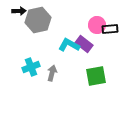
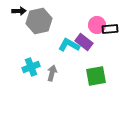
gray hexagon: moved 1 px right, 1 px down
purple rectangle: moved 2 px up
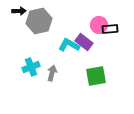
pink circle: moved 2 px right
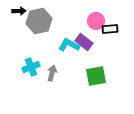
pink circle: moved 3 px left, 4 px up
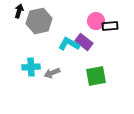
black arrow: rotated 72 degrees counterclockwise
black rectangle: moved 3 px up
cyan L-shape: moved 1 px up
cyan cross: rotated 18 degrees clockwise
gray arrow: rotated 126 degrees counterclockwise
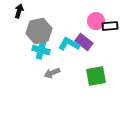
gray hexagon: moved 10 px down
cyan cross: moved 10 px right, 17 px up; rotated 18 degrees clockwise
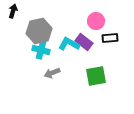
black arrow: moved 6 px left
black rectangle: moved 12 px down
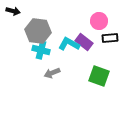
black arrow: rotated 88 degrees clockwise
pink circle: moved 3 px right
gray hexagon: moved 1 px left; rotated 20 degrees clockwise
green square: moved 3 px right; rotated 30 degrees clockwise
